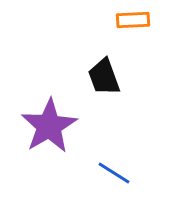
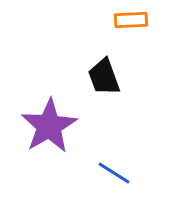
orange rectangle: moved 2 px left
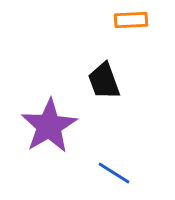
black trapezoid: moved 4 px down
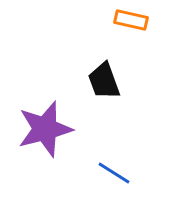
orange rectangle: rotated 16 degrees clockwise
purple star: moved 4 px left, 3 px down; rotated 16 degrees clockwise
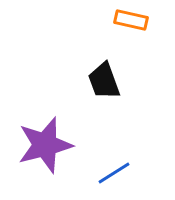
purple star: moved 16 px down
blue line: rotated 64 degrees counterclockwise
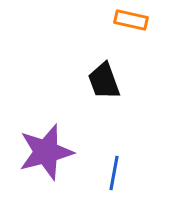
purple star: moved 1 px right, 7 px down
blue line: rotated 48 degrees counterclockwise
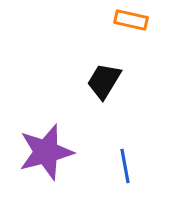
black trapezoid: rotated 51 degrees clockwise
blue line: moved 11 px right, 7 px up; rotated 20 degrees counterclockwise
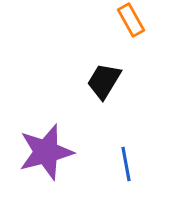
orange rectangle: rotated 48 degrees clockwise
blue line: moved 1 px right, 2 px up
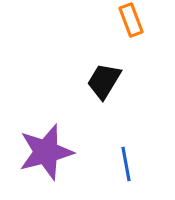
orange rectangle: rotated 8 degrees clockwise
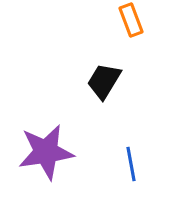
purple star: rotated 6 degrees clockwise
blue line: moved 5 px right
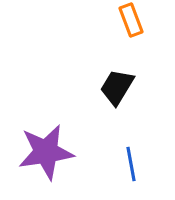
black trapezoid: moved 13 px right, 6 px down
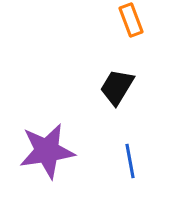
purple star: moved 1 px right, 1 px up
blue line: moved 1 px left, 3 px up
